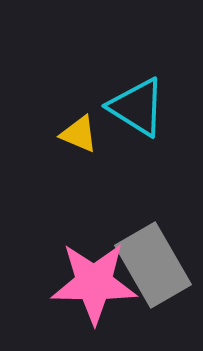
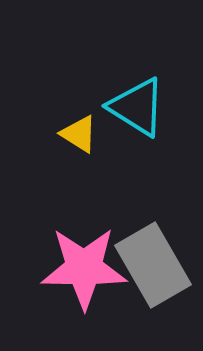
yellow triangle: rotated 9 degrees clockwise
pink star: moved 10 px left, 15 px up
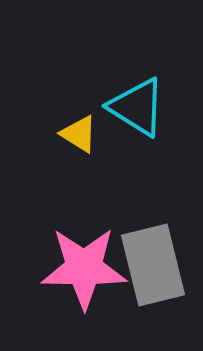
gray rectangle: rotated 16 degrees clockwise
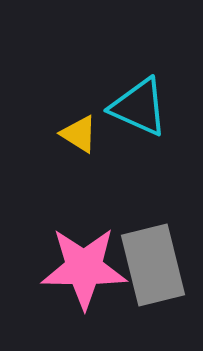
cyan triangle: moved 2 px right; rotated 8 degrees counterclockwise
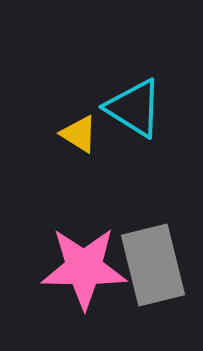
cyan triangle: moved 5 px left, 1 px down; rotated 8 degrees clockwise
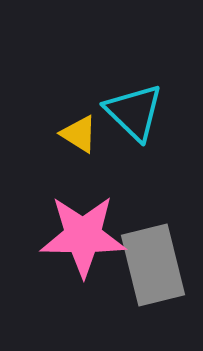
cyan triangle: moved 4 px down; rotated 12 degrees clockwise
pink star: moved 1 px left, 32 px up
